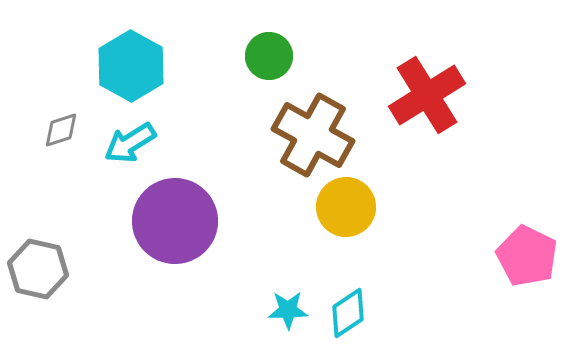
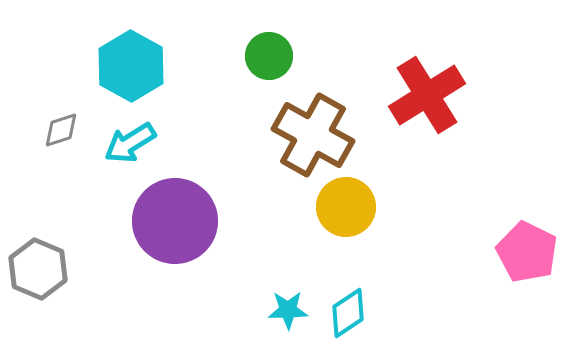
pink pentagon: moved 4 px up
gray hexagon: rotated 10 degrees clockwise
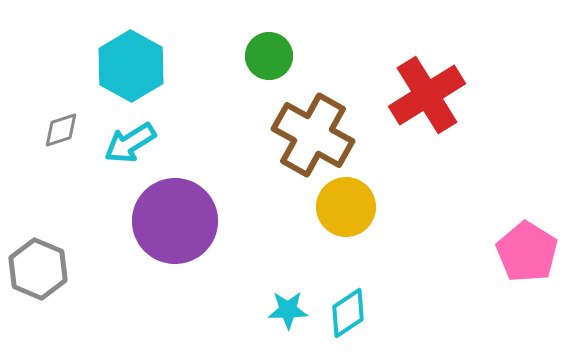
pink pentagon: rotated 6 degrees clockwise
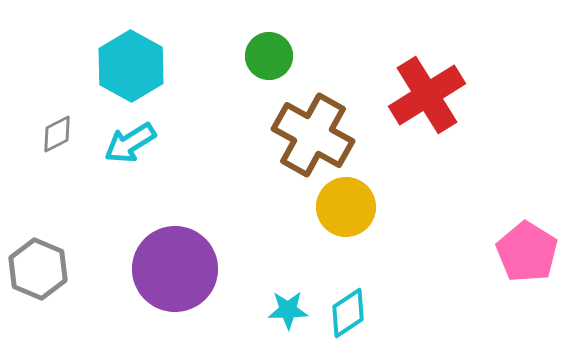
gray diamond: moved 4 px left, 4 px down; rotated 9 degrees counterclockwise
purple circle: moved 48 px down
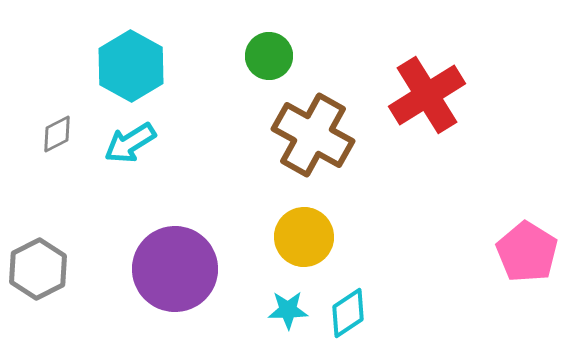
yellow circle: moved 42 px left, 30 px down
gray hexagon: rotated 10 degrees clockwise
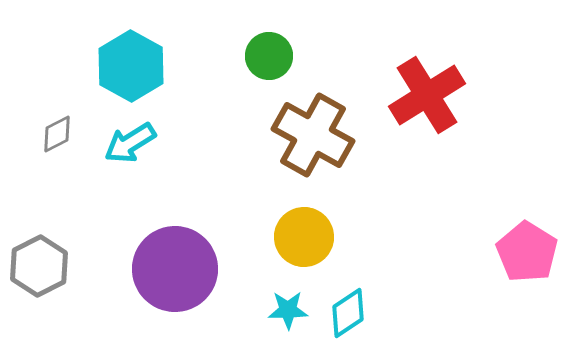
gray hexagon: moved 1 px right, 3 px up
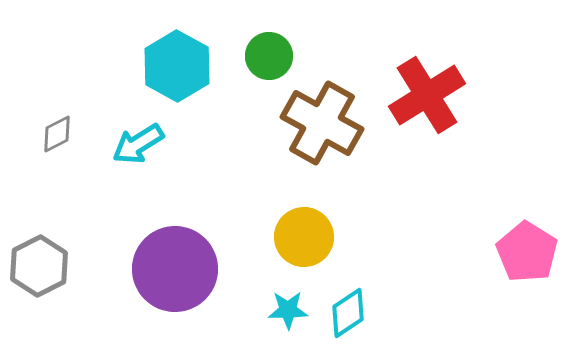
cyan hexagon: moved 46 px right
brown cross: moved 9 px right, 12 px up
cyan arrow: moved 8 px right, 1 px down
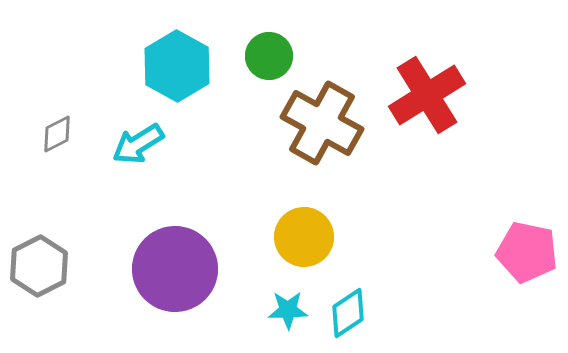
pink pentagon: rotated 20 degrees counterclockwise
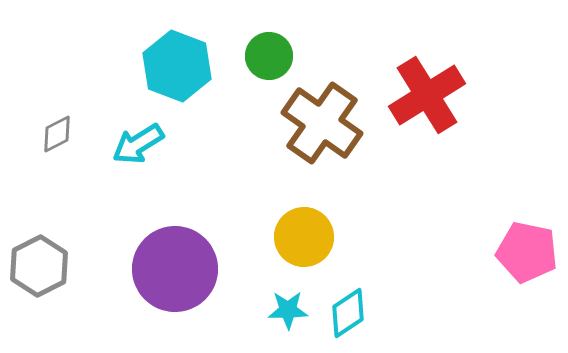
cyan hexagon: rotated 8 degrees counterclockwise
brown cross: rotated 6 degrees clockwise
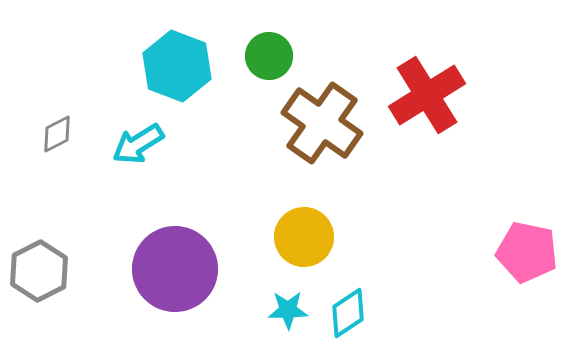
gray hexagon: moved 5 px down
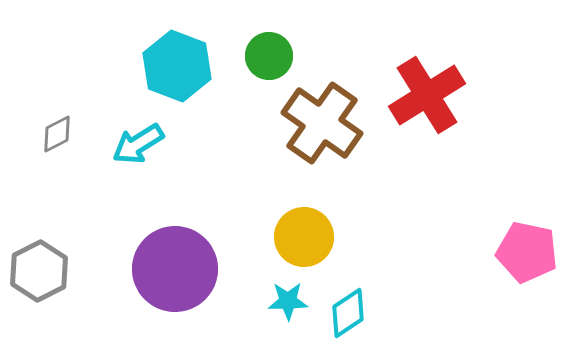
cyan star: moved 9 px up
